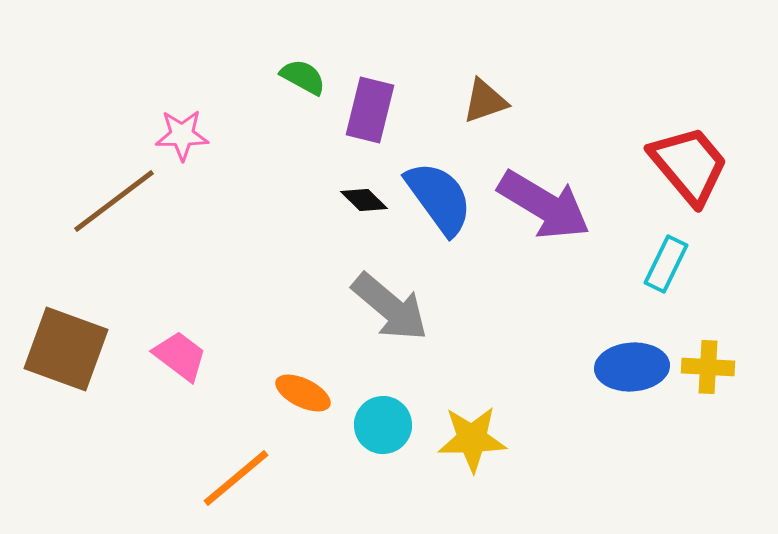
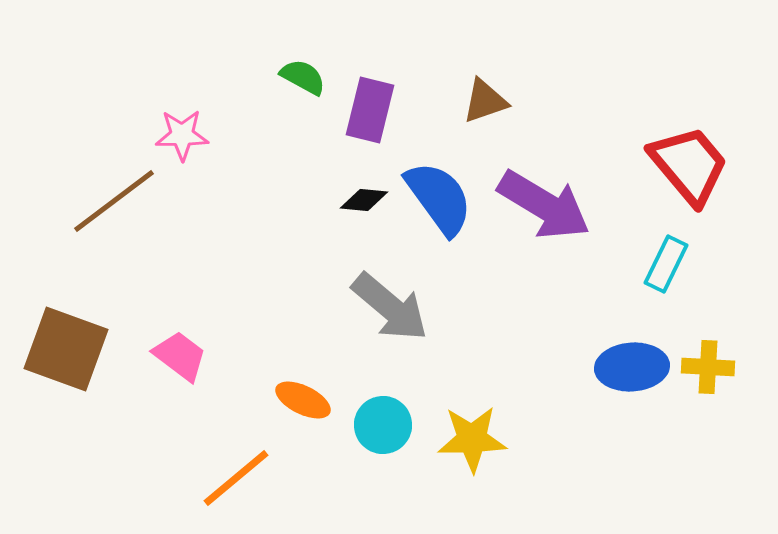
black diamond: rotated 39 degrees counterclockwise
orange ellipse: moved 7 px down
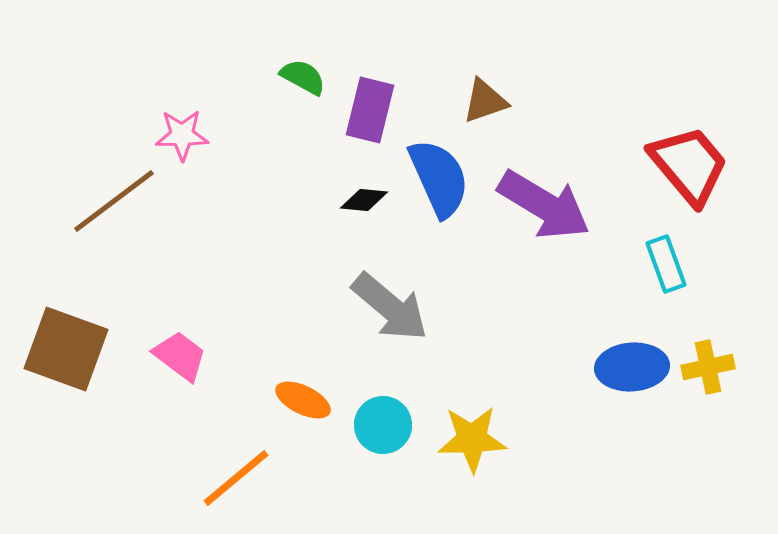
blue semicircle: moved 20 px up; rotated 12 degrees clockwise
cyan rectangle: rotated 46 degrees counterclockwise
yellow cross: rotated 15 degrees counterclockwise
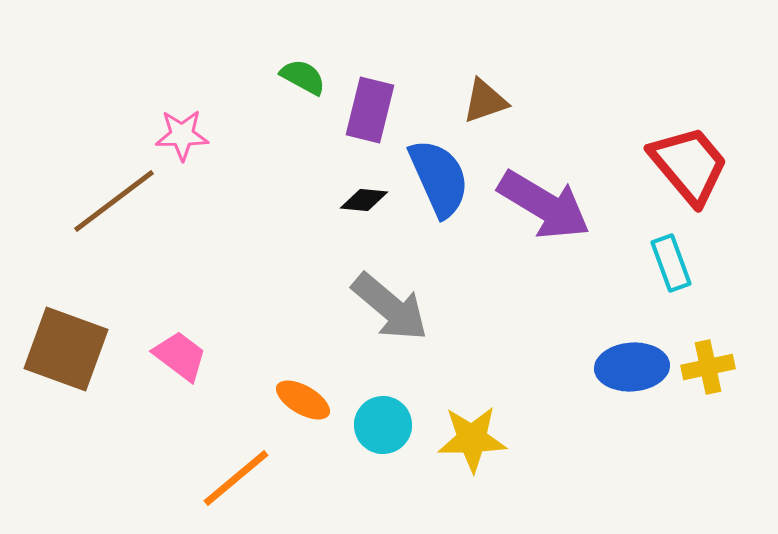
cyan rectangle: moved 5 px right, 1 px up
orange ellipse: rotated 4 degrees clockwise
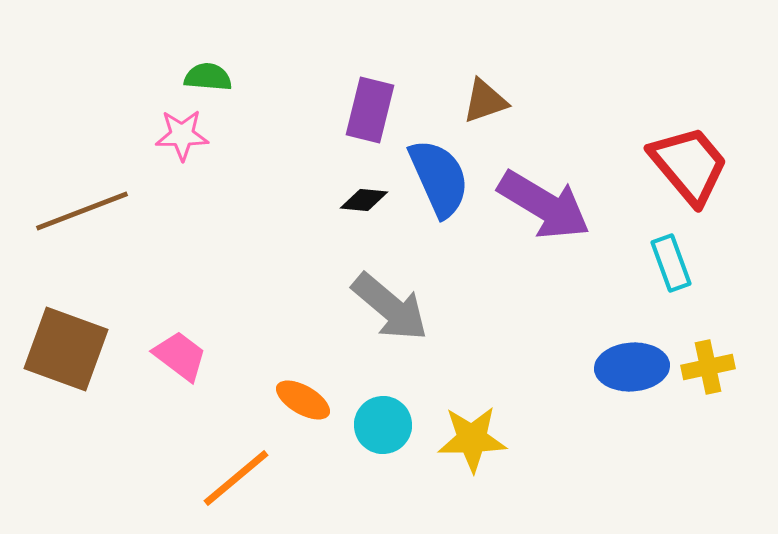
green semicircle: moved 95 px left; rotated 24 degrees counterclockwise
brown line: moved 32 px left, 10 px down; rotated 16 degrees clockwise
